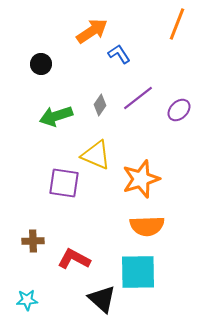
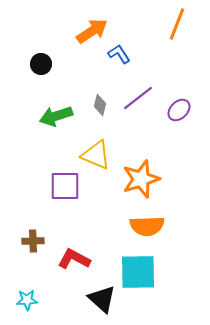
gray diamond: rotated 20 degrees counterclockwise
purple square: moved 1 px right, 3 px down; rotated 8 degrees counterclockwise
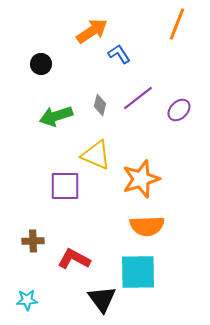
black triangle: rotated 12 degrees clockwise
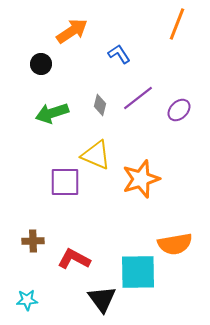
orange arrow: moved 20 px left
green arrow: moved 4 px left, 3 px up
purple square: moved 4 px up
orange semicircle: moved 28 px right, 18 px down; rotated 8 degrees counterclockwise
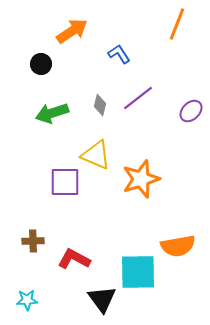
purple ellipse: moved 12 px right, 1 px down
orange semicircle: moved 3 px right, 2 px down
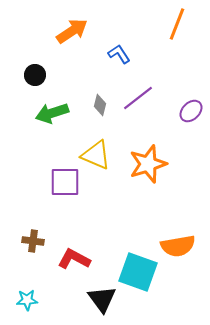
black circle: moved 6 px left, 11 px down
orange star: moved 7 px right, 15 px up
brown cross: rotated 10 degrees clockwise
cyan square: rotated 21 degrees clockwise
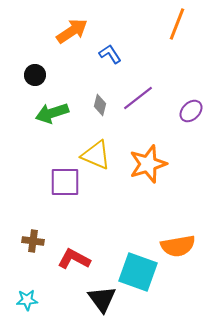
blue L-shape: moved 9 px left
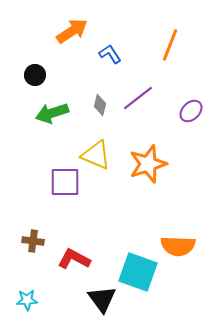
orange line: moved 7 px left, 21 px down
orange semicircle: rotated 12 degrees clockwise
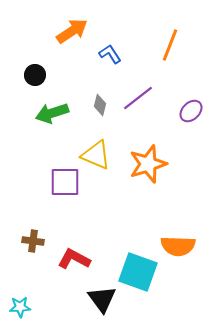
cyan star: moved 7 px left, 7 px down
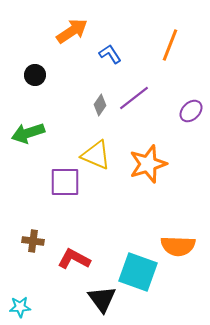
purple line: moved 4 px left
gray diamond: rotated 20 degrees clockwise
green arrow: moved 24 px left, 20 px down
